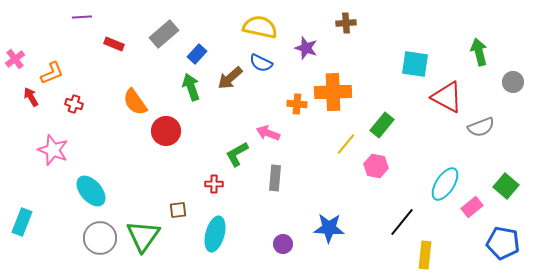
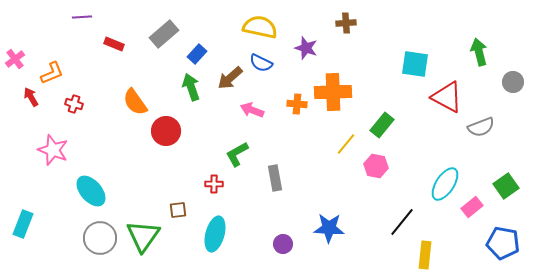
pink arrow at (268, 133): moved 16 px left, 23 px up
gray rectangle at (275, 178): rotated 15 degrees counterclockwise
green square at (506, 186): rotated 15 degrees clockwise
cyan rectangle at (22, 222): moved 1 px right, 2 px down
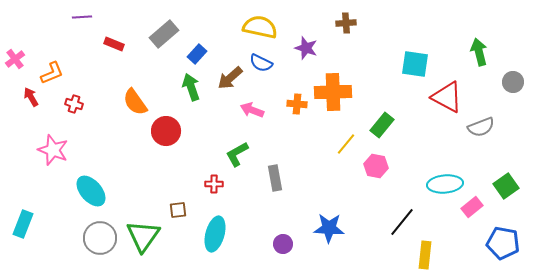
cyan ellipse at (445, 184): rotated 52 degrees clockwise
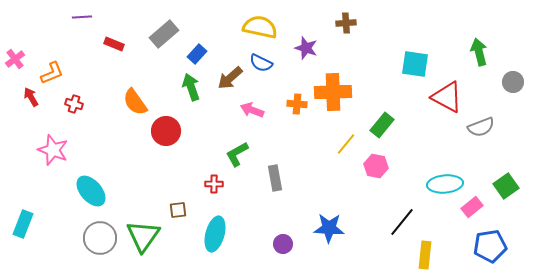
blue pentagon at (503, 243): moved 13 px left, 3 px down; rotated 20 degrees counterclockwise
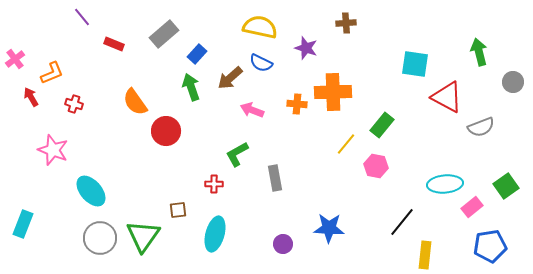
purple line at (82, 17): rotated 54 degrees clockwise
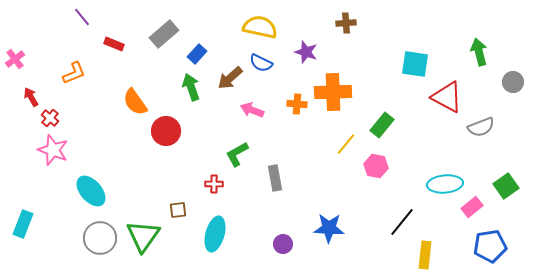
purple star at (306, 48): moved 4 px down
orange L-shape at (52, 73): moved 22 px right
red cross at (74, 104): moved 24 px left, 14 px down; rotated 24 degrees clockwise
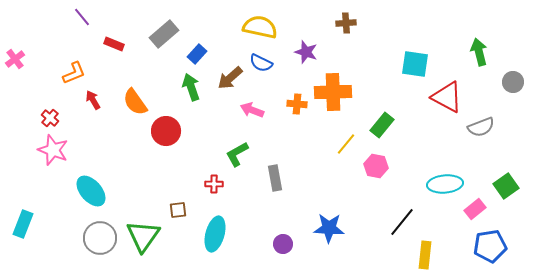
red arrow at (31, 97): moved 62 px right, 3 px down
pink rectangle at (472, 207): moved 3 px right, 2 px down
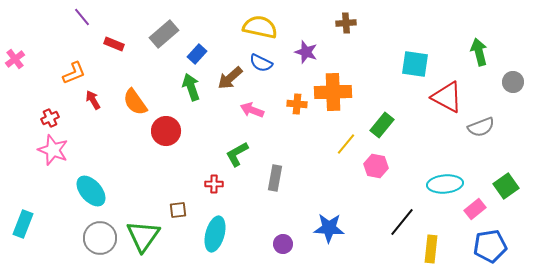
red cross at (50, 118): rotated 24 degrees clockwise
gray rectangle at (275, 178): rotated 20 degrees clockwise
yellow rectangle at (425, 255): moved 6 px right, 6 px up
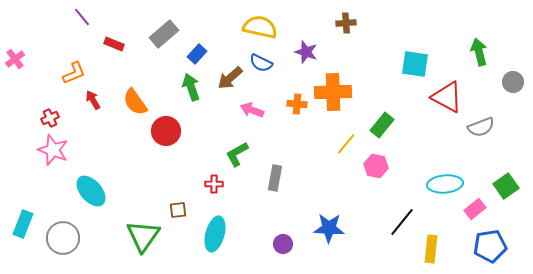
gray circle at (100, 238): moved 37 px left
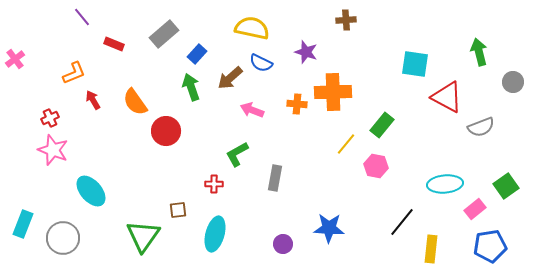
brown cross at (346, 23): moved 3 px up
yellow semicircle at (260, 27): moved 8 px left, 1 px down
